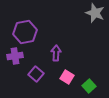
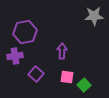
gray star: moved 1 px left, 3 px down; rotated 24 degrees counterclockwise
purple arrow: moved 6 px right, 2 px up
pink square: rotated 24 degrees counterclockwise
green square: moved 5 px left, 1 px up
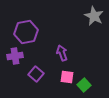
gray star: rotated 30 degrees clockwise
purple hexagon: moved 1 px right
purple arrow: moved 2 px down; rotated 21 degrees counterclockwise
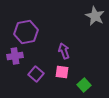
gray star: moved 1 px right
purple arrow: moved 2 px right, 2 px up
pink square: moved 5 px left, 5 px up
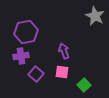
purple cross: moved 6 px right
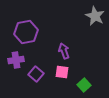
purple cross: moved 5 px left, 4 px down
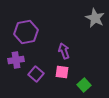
gray star: moved 2 px down
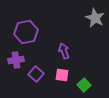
pink square: moved 3 px down
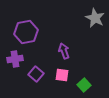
purple cross: moved 1 px left, 1 px up
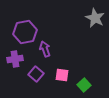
purple hexagon: moved 1 px left
purple arrow: moved 19 px left, 2 px up
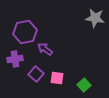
gray star: rotated 18 degrees counterclockwise
purple arrow: rotated 35 degrees counterclockwise
pink square: moved 5 px left, 3 px down
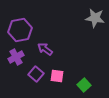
purple hexagon: moved 5 px left, 2 px up
purple cross: moved 1 px right, 2 px up; rotated 21 degrees counterclockwise
pink square: moved 2 px up
